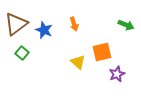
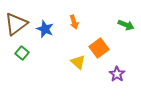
orange arrow: moved 2 px up
blue star: moved 1 px right, 1 px up
orange square: moved 3 px left, 4 px up; rotated 24 degrees counterclockwise
purple star: rotated 14 degrees counterclockwise
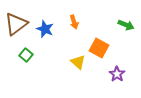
orange square: rotated 24 degrees counterclockwise
green square: moved 4 px right, 2 px down
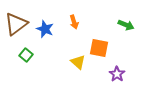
orange square: rotated 18 degrees counterclockwise
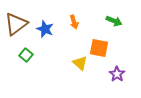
green arrow: moved 12 px left, 4 px up
yellow triangle: moved 2 px right, 1 px down
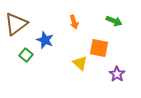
blue star: moved 11 px down
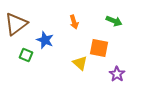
green square: rotated 16 degrees counterclockwise
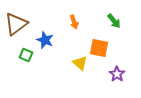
green arrow: rotated 28 degrees clockwise
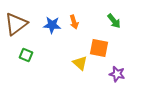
blue star: moved 7 px right, 15 px up; rotated 18 degrees counterclockwise
purple star: rotated 21 degrees counterclockwise
